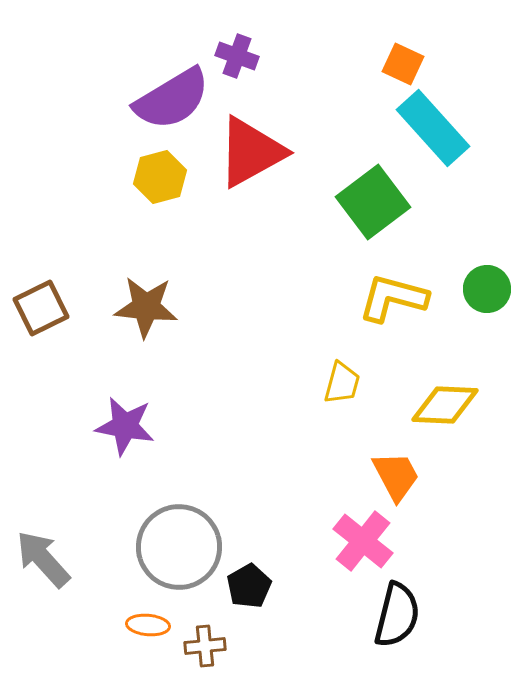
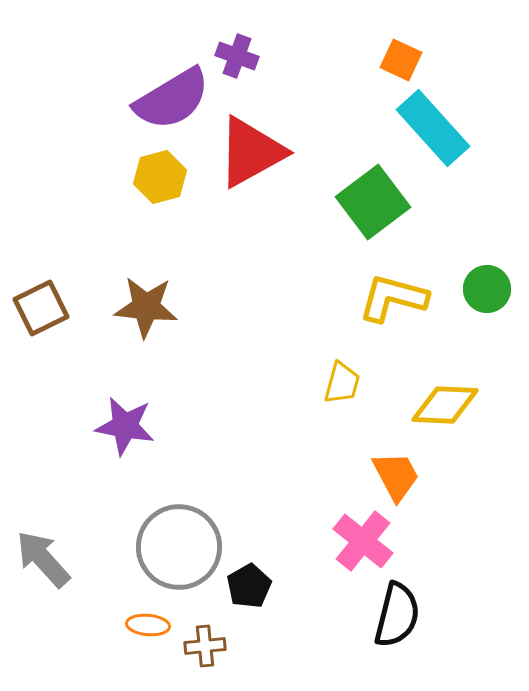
orange square: moved 2 px left, 4 px up
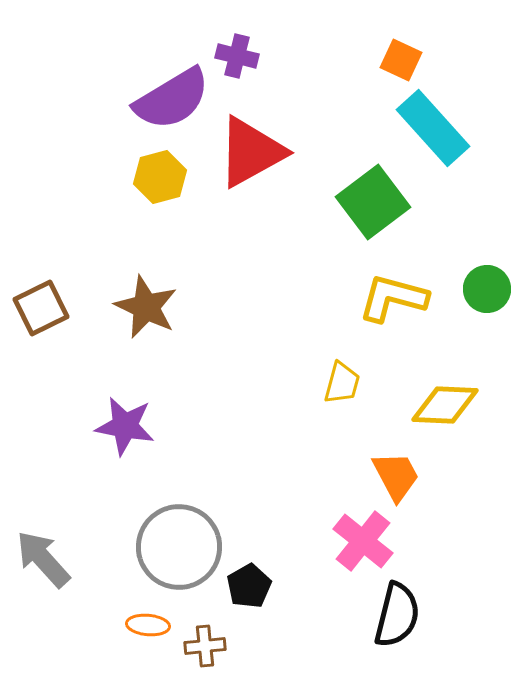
purple cross: rotated 6 degrees counterclockwise
brown star: rotated 20 degrees clockwise
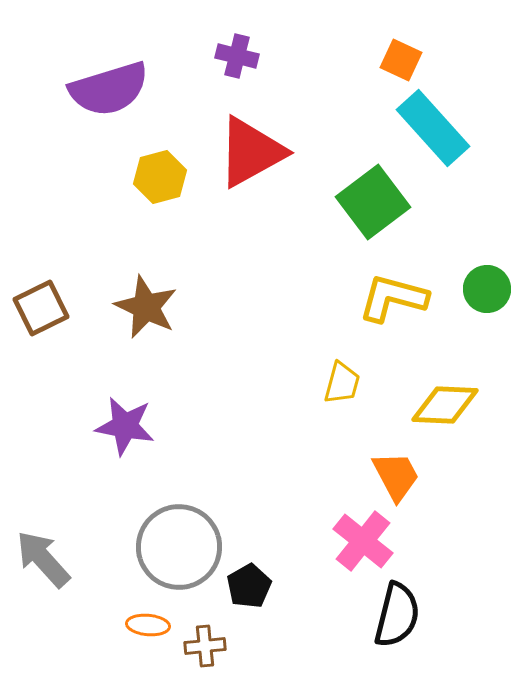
purple semicircle: moved 63 px left, 10 px up; rotated 14 degrees clockwise
